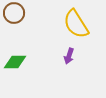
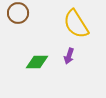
brown circle: moved 4 px right
green diamond: moved 22 px right
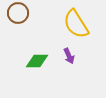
purple arrow: rotated 42 degrees counterclockwise
green diamond: moved 1 px up
